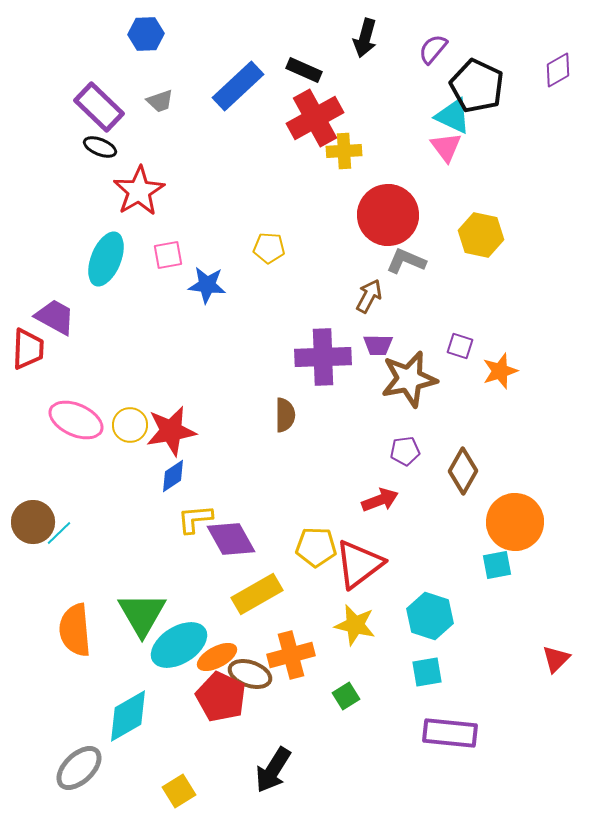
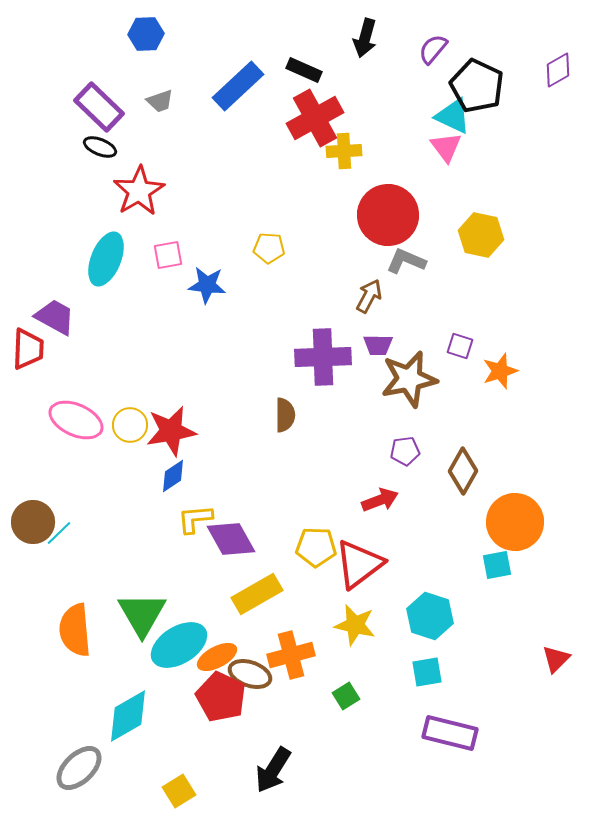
purple rectangle at (450, 733): rotated 8 degrees clockwise
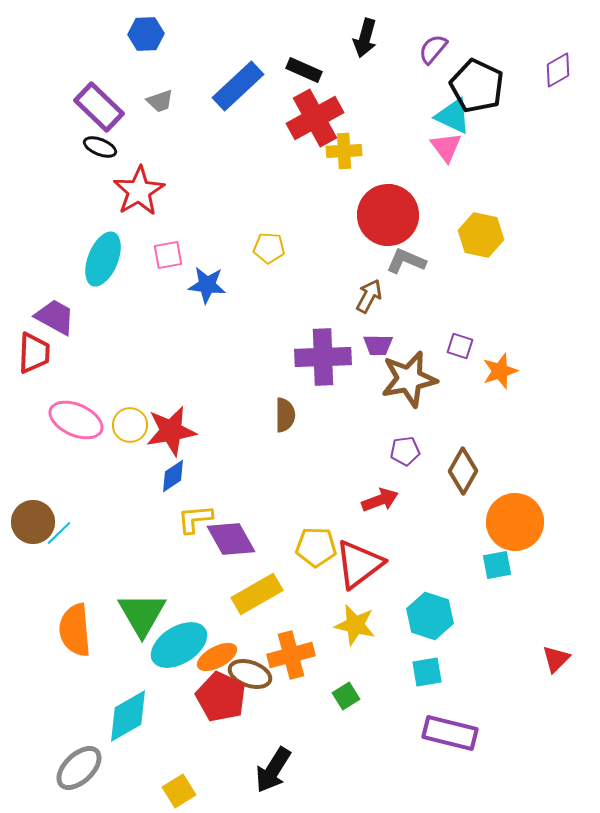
cyan ellipse at (106, 259): moved 3 px left
red trapezoid at (28, 349): moved 6 px right, 4 px down
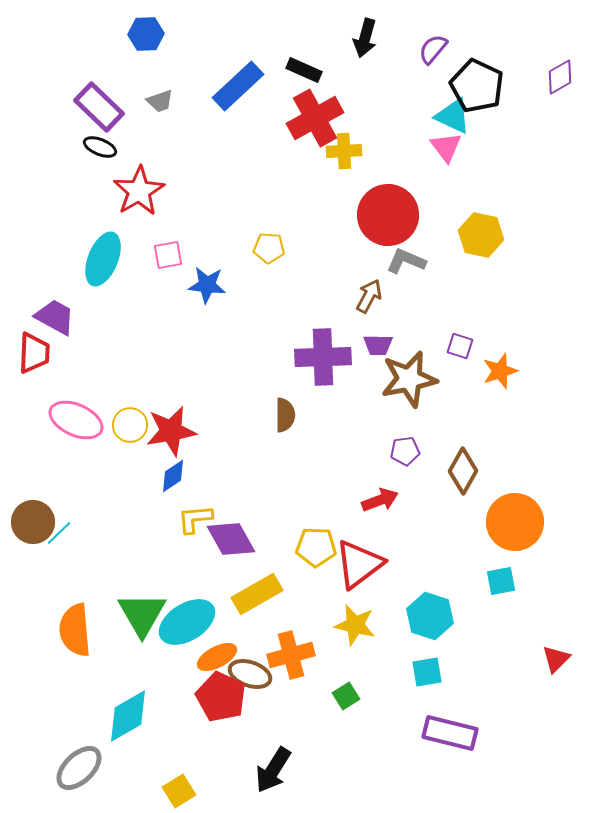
purple diamond at (558, 70): moved 2 px right, 7 px down
cyan square at (497, 565): moved 4 px right, 16 px down
cyan ellipse at (179, 645): moved 8 px right, 23 px up
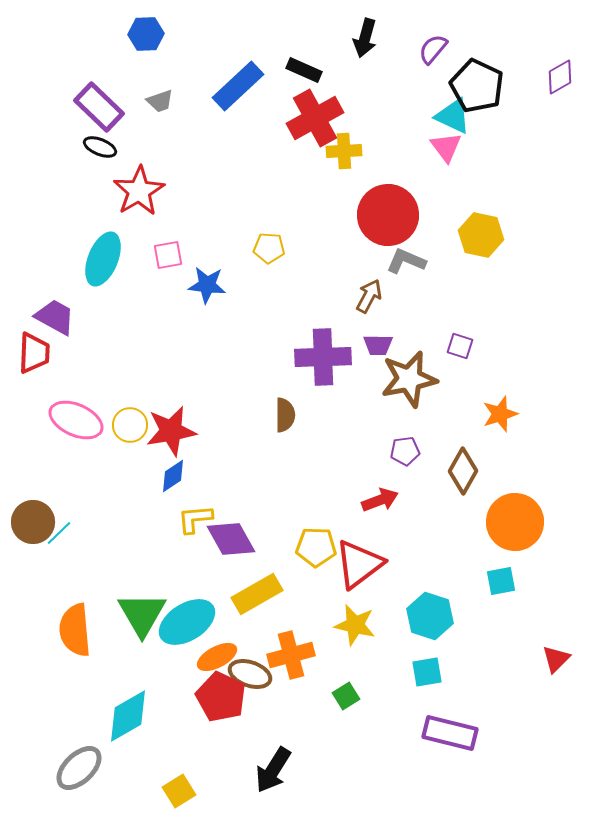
orange star at (500, 371): moved 43 px down
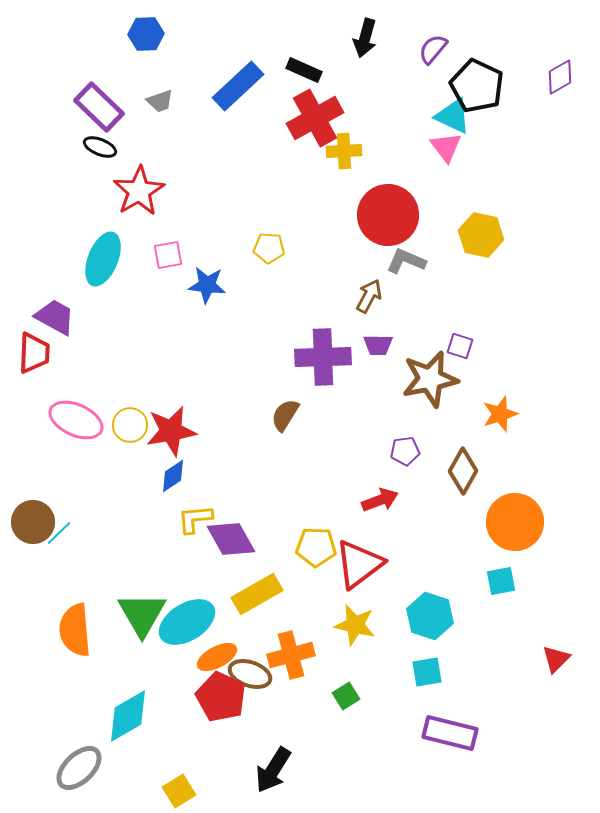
brown star at (409, 379): moved 21 px right
brown semicircle at (285, 415): rotated 148 degrees counterclockwise
